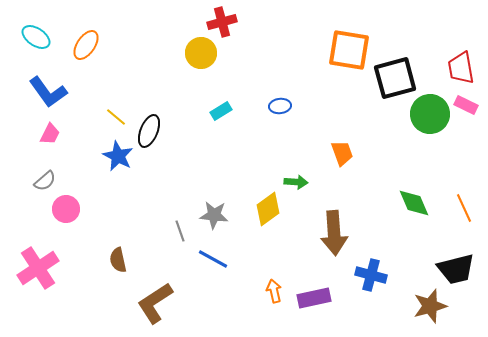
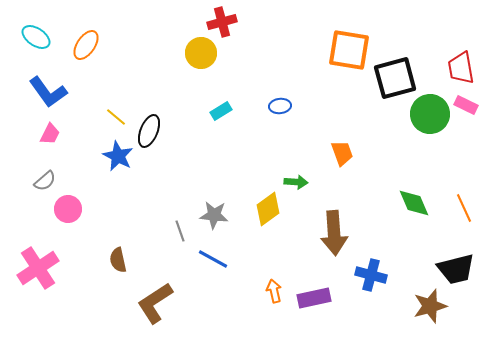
pink circle: moved 2 px right
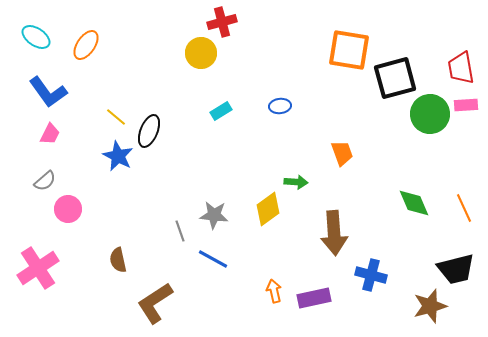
pink rectangle: rotated 30 degrees counterclockwise
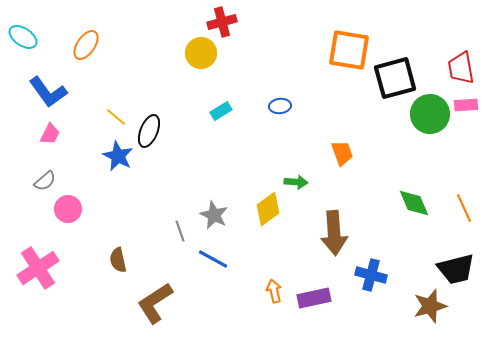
cyan ellipse: moved 13 px left
gray star: rotated 20 degrees clockwise
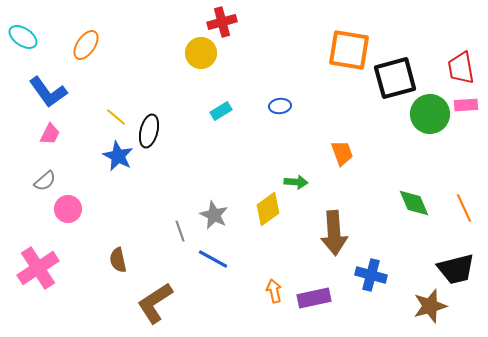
black ellipse: rotated 8 degrees counterclockwise
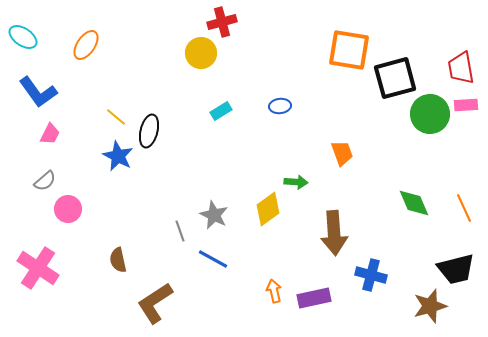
blue L-shape: moved 10 px left
pink cross: rotated 24 degrees counterclockwise
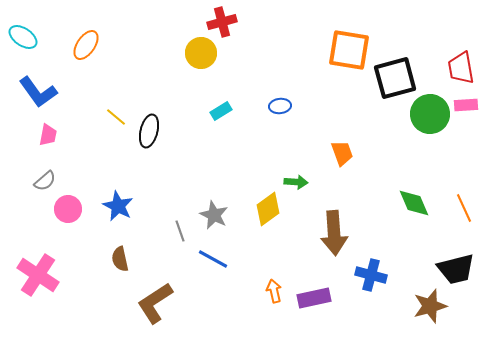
pink trapezoid: moved 2 px left, 1 px down; rotated 15 degrees counterclockwise
blue star: moved 50 px down
brown semicircle: moved 2 px right, 1 px up
pink cross: moved 7 px down
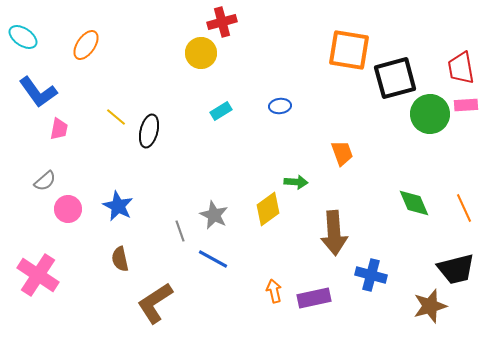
pink trapezoid: moved 11 px right, 6 px up
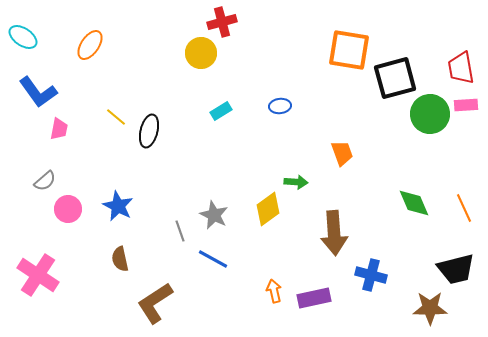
orange ellipse: moved 4 px right
brown star: moved 2 px down; rotated 16 degrees clockwise
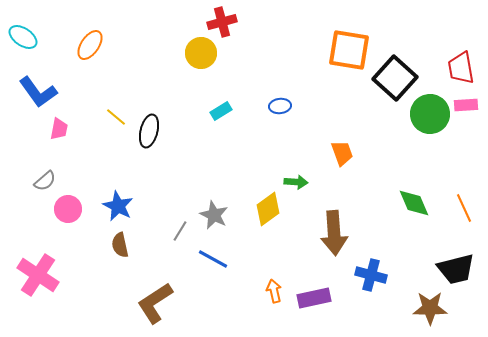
black square: rotated 33 degrees counterclockwise
gray line: rotated 50 degrees clockwise
brown semicircle: moved 14 px up
